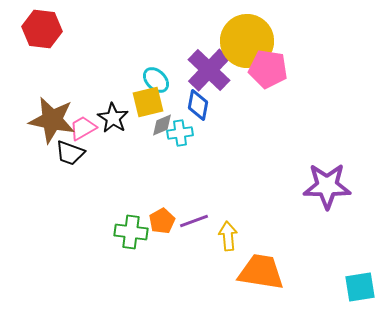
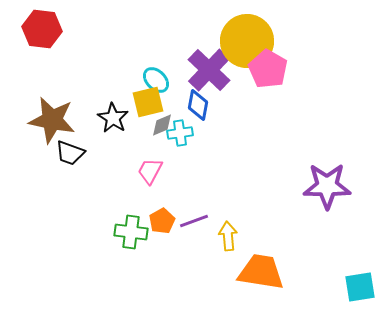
pink pentagon: rotated 21 degrees clockwise
pink trapezoid: moved 67 px right, 43 px down; rotated 32 degrees counterclockwise
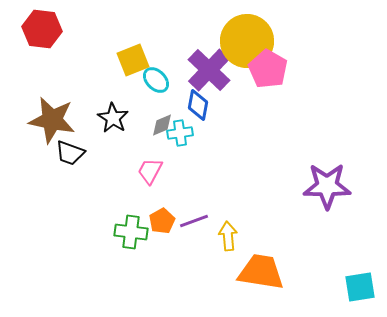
yellow square: moved 15 px left, 42 px up; rotated 8 degrees counterclockwise
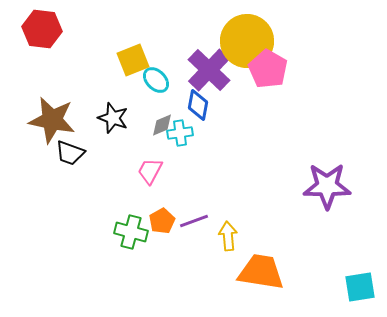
black star: rotated 12 degrees counterclockwise
green cross: rotated 8 degrees clockwise
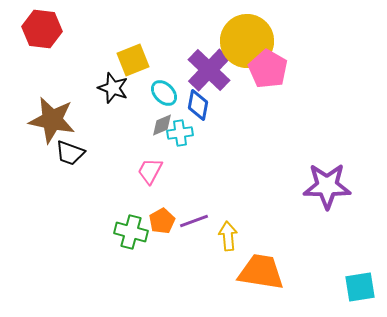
cyan ellipse: moved 8 px right, 13 px down
black star: moved 30 px up
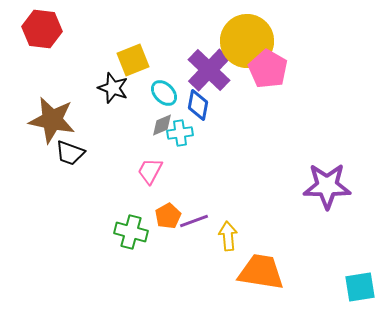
orange pentagon: moved 6 px right, 5 px up
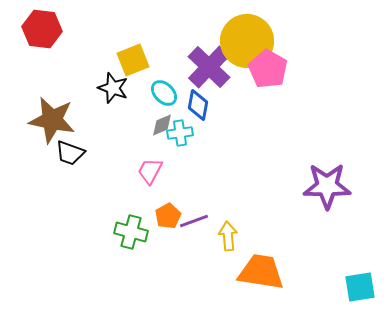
purple cross: moved 3 px up
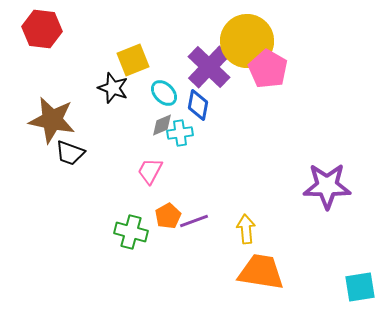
yellow arrow: moved 18 px right, 7 px up
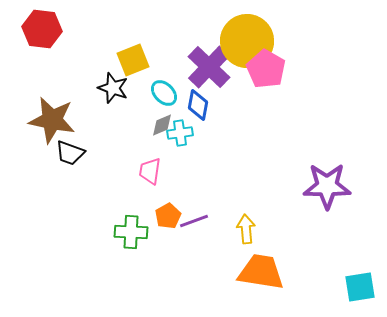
pink pentagon: moved 2 px left
pink trapezoid: rotated 20 degrees counterclockwise
green cross: rotated 12 degrees counterclockwise
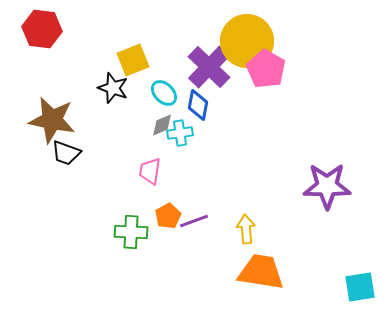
black trapezoid: moved 4 px left
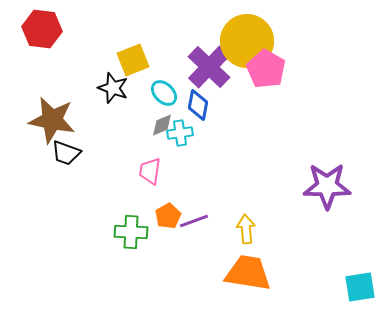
orange trapezoid: moved 13 px left, 1 px down
